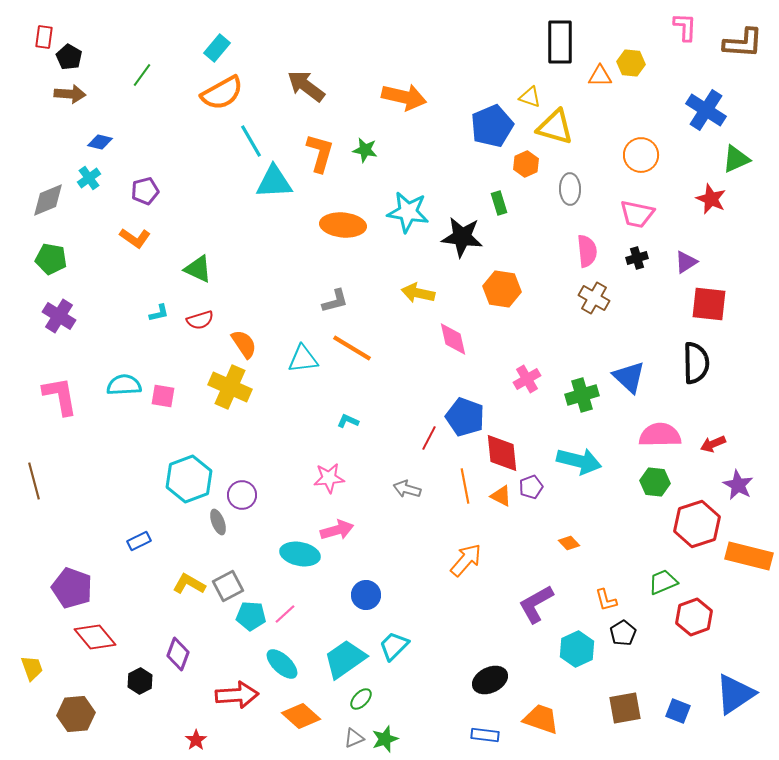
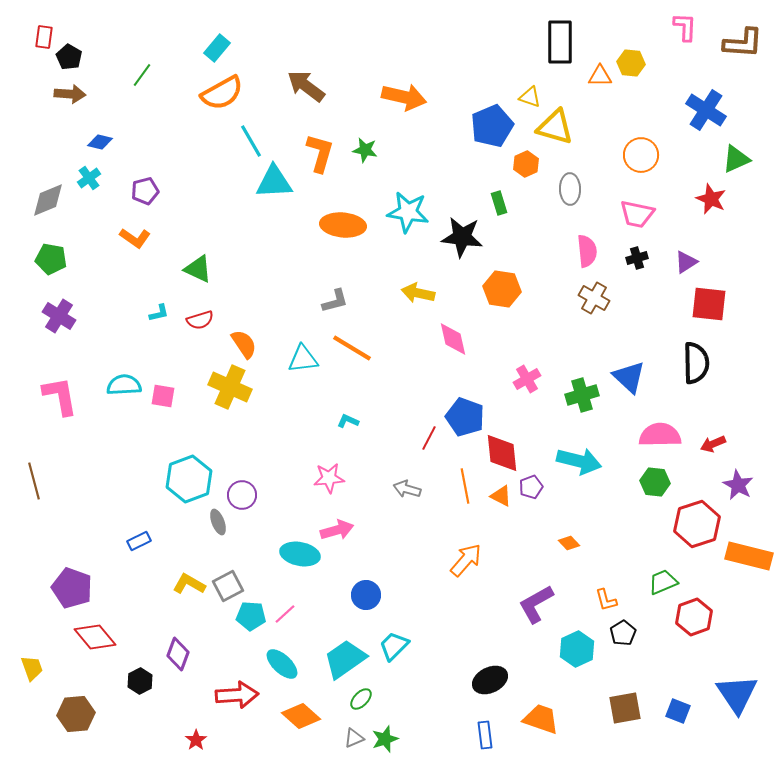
blue triangle at (735, 694): moved 2 px right; rotated 30 degrees counterclockwise
blue rectangle at (485, 735): rotated 76 degrees clockwise
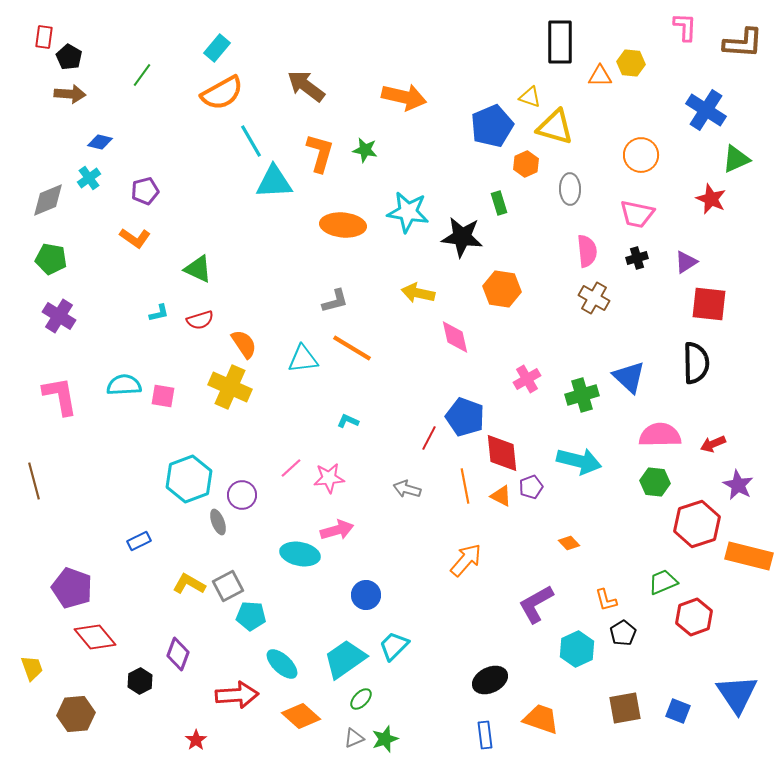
pink diamond at (453, 339): moved 2 px right, 2 px up
pink line at (285, 614): moved 6 px right, 146 px up
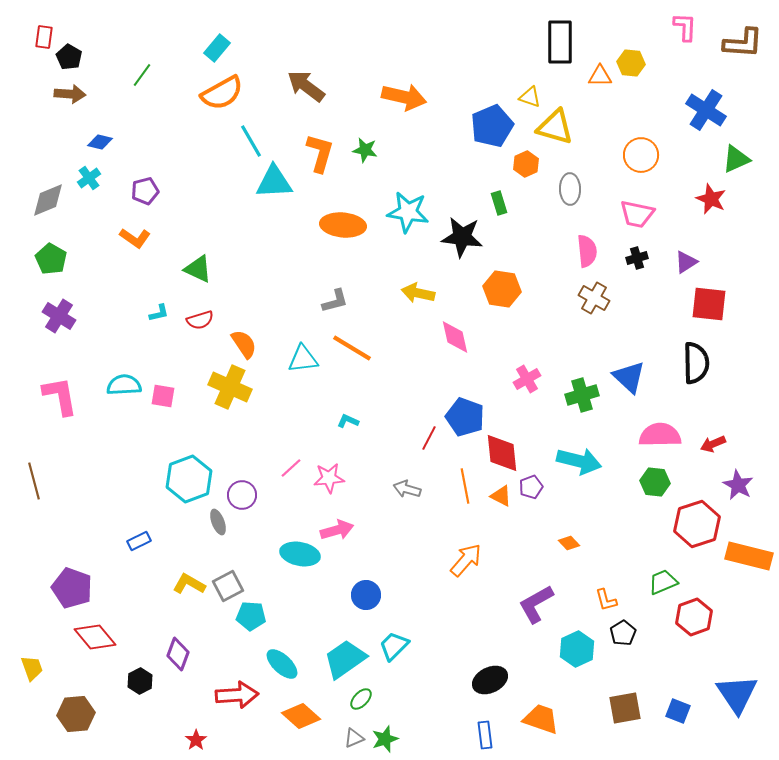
green pentagon at (51, 259): rotated 20 degrees clockwise
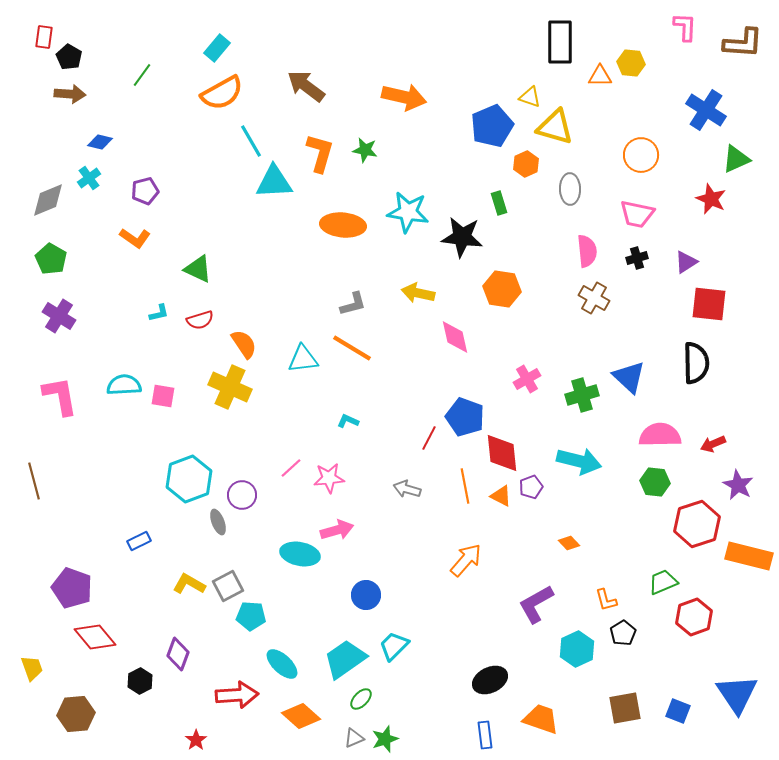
gray L-shape at (335, 301): moved 18 px right, 3 px down
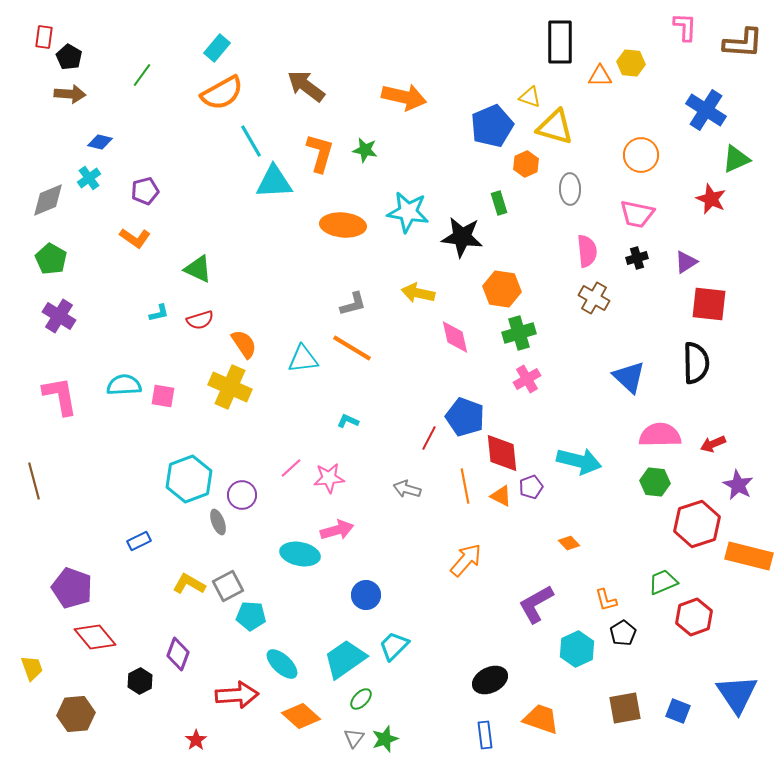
green cross at (582, 395): moved 63 px left, 62 px up
gray triangle at (354, 738): rotated 30 degrees counterclockwise
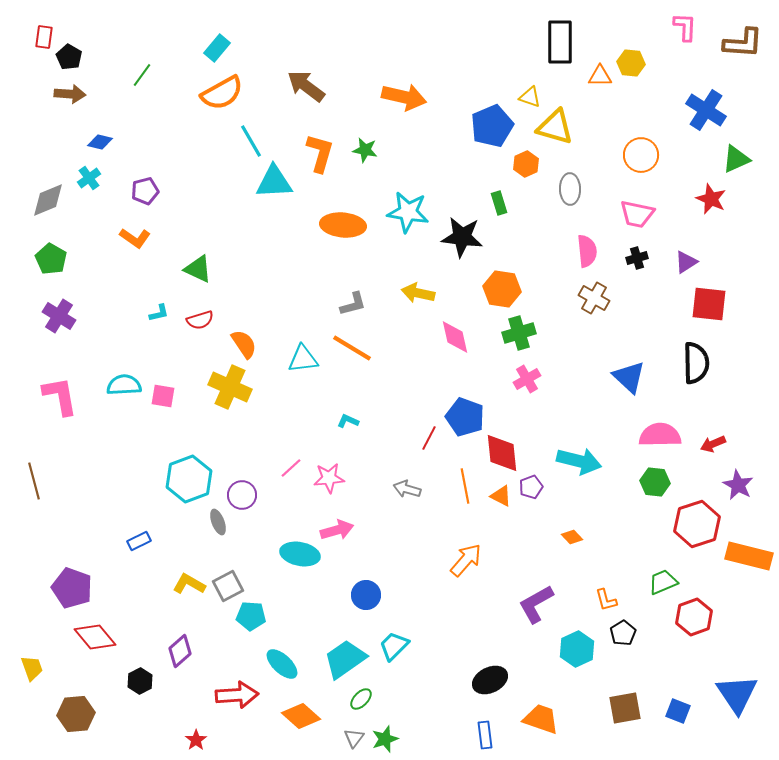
orange diamond at (569, 543): moved 3 px right, 6 px up
purple diamond at (178, 654): moved 2 px right, 3 px up; rotated 28 degrees clockwise
